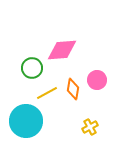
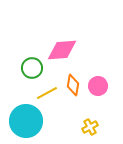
pink circle: moved 1 px right, 6 px down
orange diamond: moved 4 px up
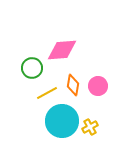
cyan circle: moved 36 px right
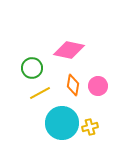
pink diamond: moved 7 px right; rotated 16 degrees clockwise
yellow line: moved 7 px left
cyan circle: moved 2 px down
yellow cross: rotated 14 degrees clockwise
